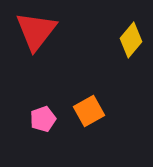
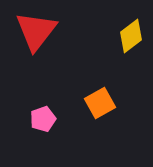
yellow diamond: moved 4 px up; rotated 12 degrees clockwise
orange square: moved 11 px right, 8 px up
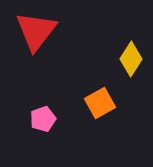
yellow diamond: moved 23 px down; rotated 20 degrees counterclockwise
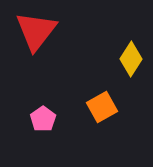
orange square: moved 2 px right, 4 px down
pink pentagon: rotated 15 degrees counterclockwise
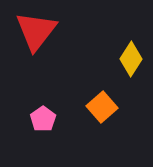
orange square: rotated 12 degrees counterclockwise
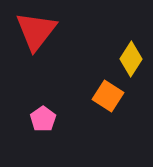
orange square: moved 6 px right, 11 px up; rotated 16 degrees counterclockwise
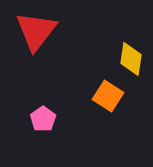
yellow diamond: rotated 24 degrees counterclockwise
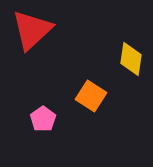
red triangle: moved 4 px left, 1 px up; rotated 9 degrees clockwise
orange square: moved 17 px left
